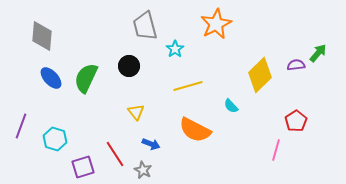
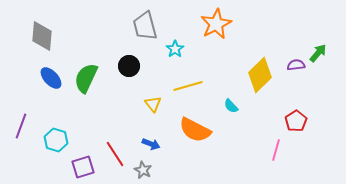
yellow triangle: moved 17 px right, 8 px up
cyan hexagon: moved 1 px right, 1 px down
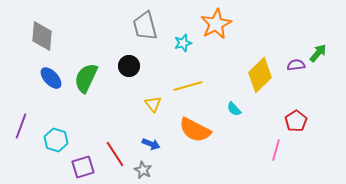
cyan star: moved 8 px right, 6 px up; rotated 18 degrees clockwise
cyan semicircle: moved 3 px right, 3 px down
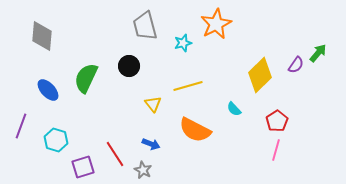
purple semicircle: rotated 132 degrees clockwise
blue ellipse: moved 3 px left, 12 px down
red pentagon: moved 19 px left
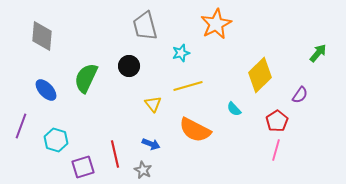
cyan star: moved 2 px left, 10 px down
purple semicircle: moved 4 px right, 30 px down
blue ellipse: moved 2 px left
red line: rotated 20 degrees clockwise
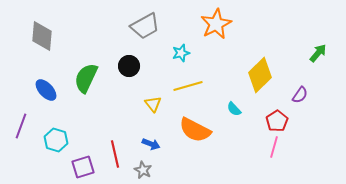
gray trapezoid: rotated 104 degrees counterclockwise
pink line: moved 2 px left, 3 px up
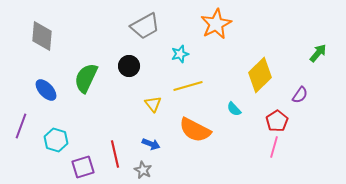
cyan star: moved 1 px left, 1 px down
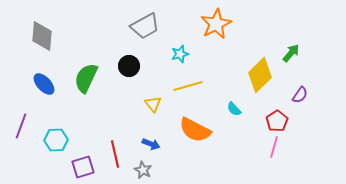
green arrow: moved 27 px left
blue ellipse: moved 2 px left, 6 px up
cyan hexagon: rotated 20 degrees counterclockwise
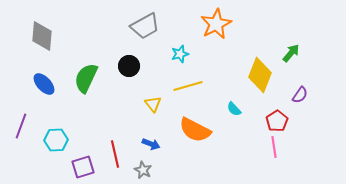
yellow diamond: rotated 24 degrees counterclockwise
pink line: rotated 25 degrees counterclockwise
